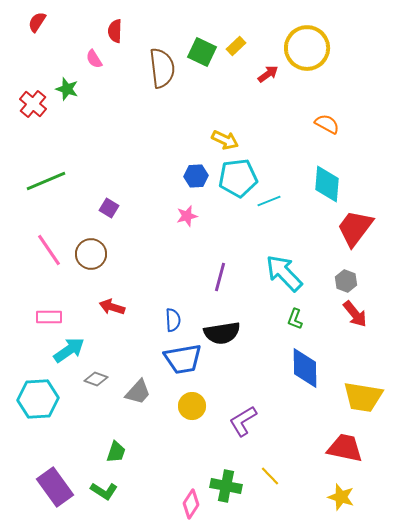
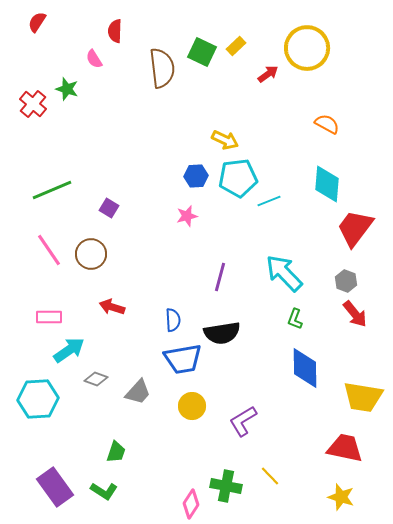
green line at (46, 181): moved 6 px right, 9 px down
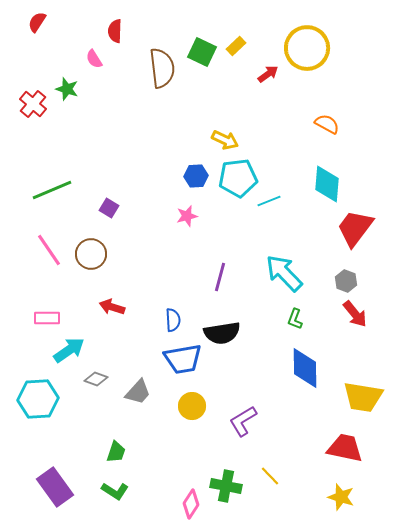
pink rectangle at (49, 317): moved 2 px left, 1 px down
green L-shape at (104, 491): moved 11 px right
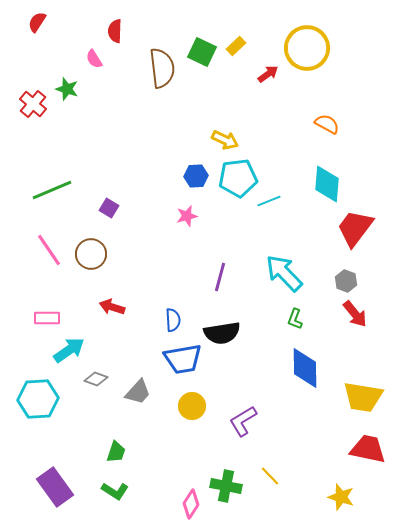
red trapezoid at (345, 448): moved 23 px right, 1 px down
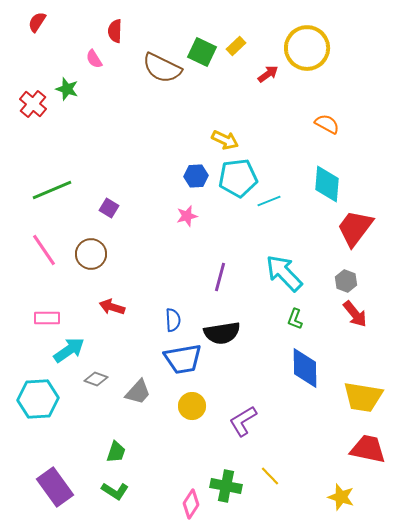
brown semicircle at (162, 68): rotated 123 degrees clockwise
pink line at (49, 250): moved 5 px left
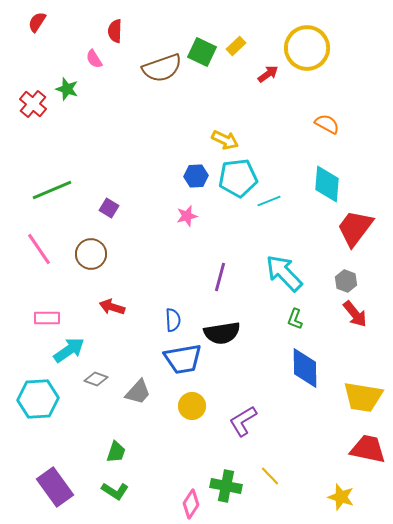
brown semicircle at (162, 68): rotated 45 degrees counterclockwise
pink line at (44, 250): moved 5 px left, 1 px up
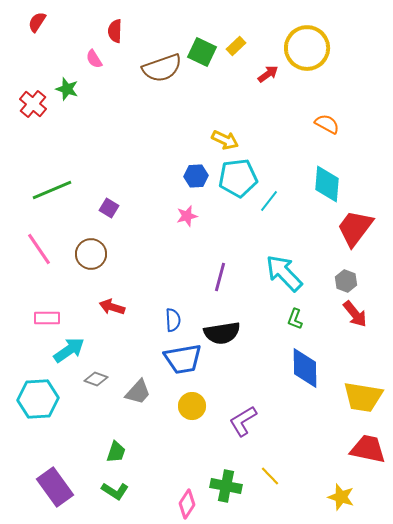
cyan line at (269, 201): rotated 30 degrees counterclockwise
pink diamond at (191, 504): moved 4 px left
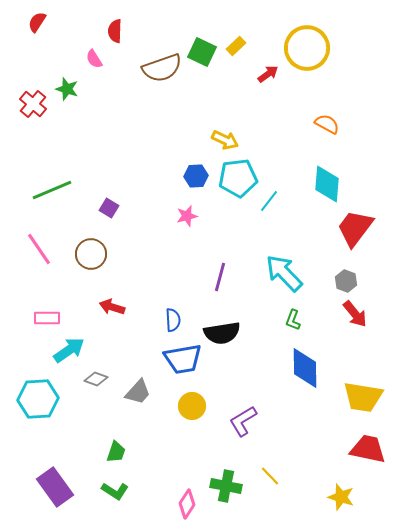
green L-shape at (295, 319): moved 2 px left, 1 px down
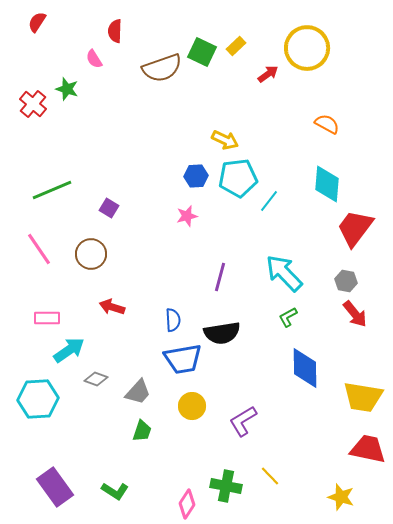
gray hexagon at (346, 281): rotated 10 degrees counterclockwise
green L-shape at (293, 320): moved 5 px left, 3 px up; rotated 40 degrees clockwise
green trapezoid at (116, 452): moved 26 px right, 21 px up
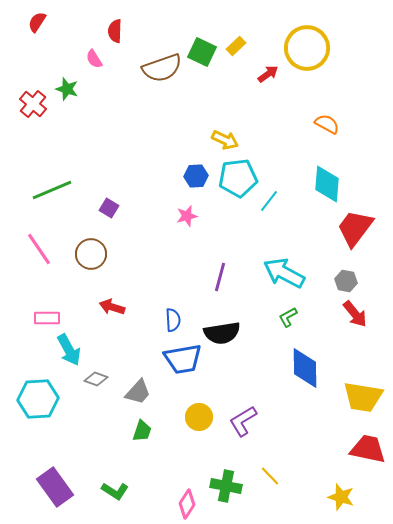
cyan arrow at (284, 273): rotated 18 degrees counterclockwise
cyan arrow at (69, 350): rotated 96 degrees clockwise
yellow circle at (192, 406): moved 7 px right, 11 px down
